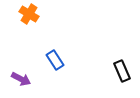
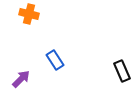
orange cross: rotated 18 degrees counterclockwise
purple arrow: rotated 72 degrees counterclockwise
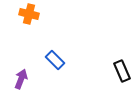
blue rectangle: rotated 12 degrees counterclockwise
purple arrow: rotated 24 degrees counterclockwise
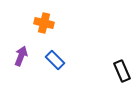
orange cross: moved 15 px right, 9 px down
purple arrow: moved 23 px up
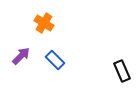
orange cross: rotated 18 degrees clockwise
purple arrow: rotated 24 degrees clockwise
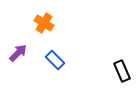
purple arrow: moved 3 px left, 3 px up
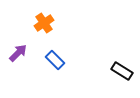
orange cross: rotated 24 degrees clockwise
black rectangle: rotated 35 degrees counterclockwise
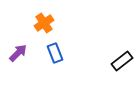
blue rectangle: moved 7 px up; rotated 24 degrees clockwise
black rectangle: moved 10 px up; rotated 70 degrees counterclockwise
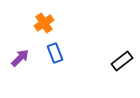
purple arrow: moved 2 px right, 5 px down
